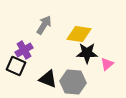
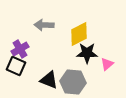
gray arrow: rotated 120 degrees counterclockwise
yellow diamond: rotated 35 degrees counterclockwise
purple cross: moved 4 px left, 1 px up
black triangle: moved 1 px right, 1 px down
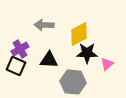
black triangle: moved 20 px up; rotated 18 degrees counterclockwise
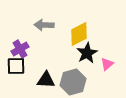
black star: rotated 30 degrees counterclockwise
black triangle: moved 3 px left, 20 px down
black square: rotated 24 degrees counterclockwise
gray hexagon: rotated 20 degrees counterclockwise
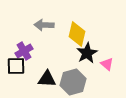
yellow diamond: moved 2 px left; rotated 50 degrees counterclockwise
purple cross: moved 4 px right, 2 px down
pink triangle: rotated 40 degrees counterclockwise
black triangle: moved 1 px right, 1 px up
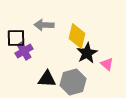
yellow diamond: moved 2 px down
black square: moved 28 px up
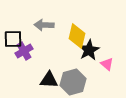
black square: moved 3 px left, 1 px down
black star: moved 2 px right, 3 px up
black triangle: moved 2 px right, 1 px down
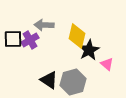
purple cross: moved 6 px right, 11 px up
black triangle: rotated 30 degrees clockwise
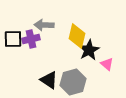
purple cross: moved 1 px right, 1 px up; rotated 18 degrees clockwise
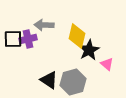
purple cross: moved 3 px left
